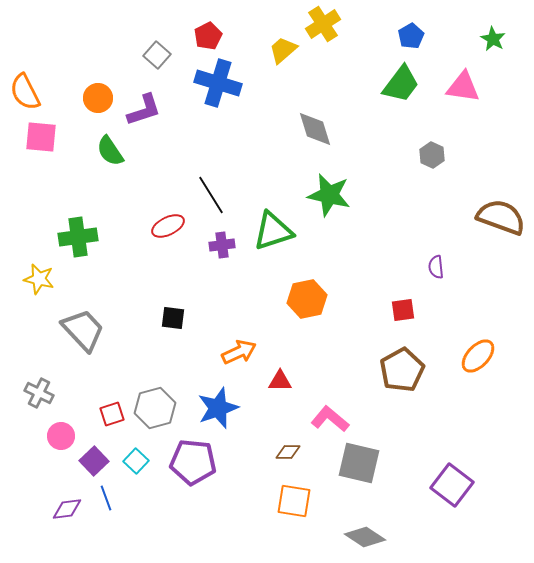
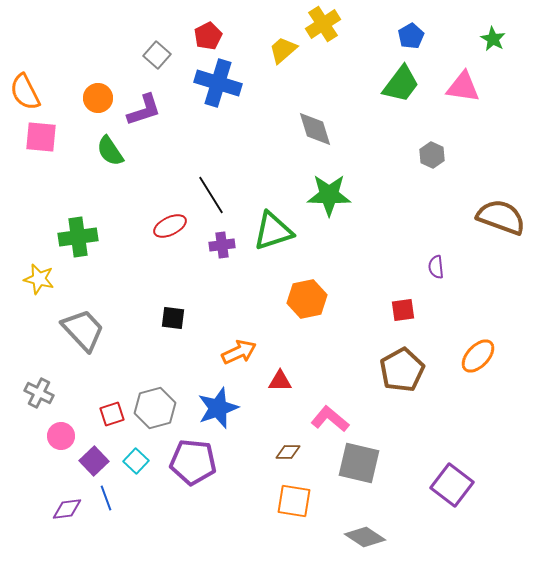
green star at (329, 195): rotated 12 degrees counterclockwise
red ellipse at (168, 226): moved 2 px right
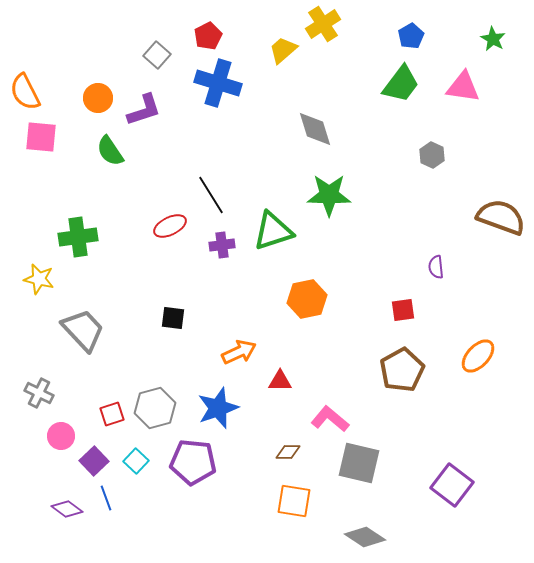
purple diamond at (67, 509): rotated 44 degrees clockwise
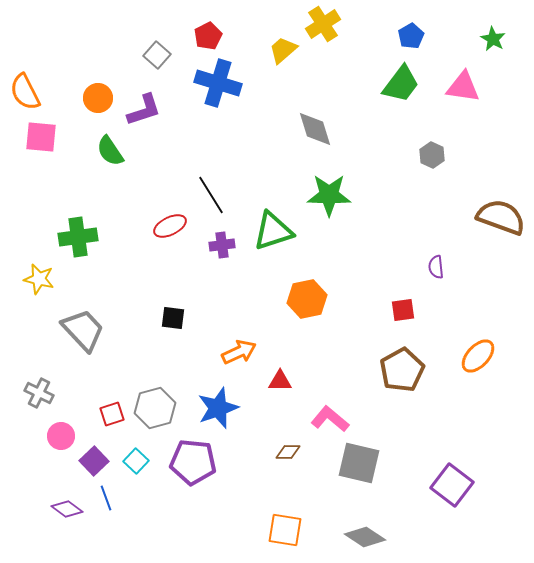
orange square at (294, 501): moved 9 px left, 29 px down
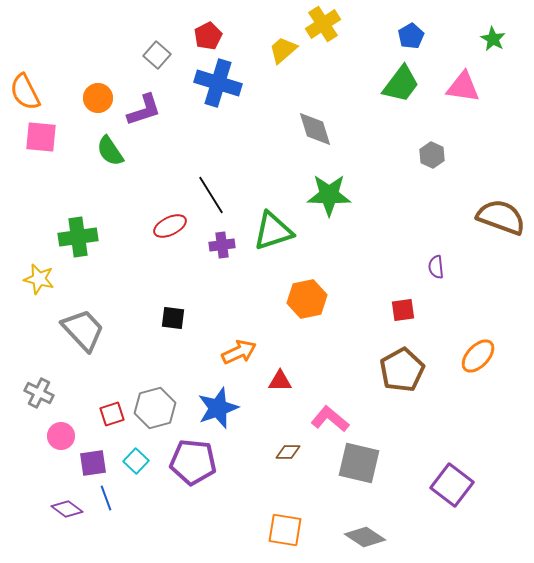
purple square at (94, 461): moved 1 px left, 2 px down; rotated 36 degrees clockwise
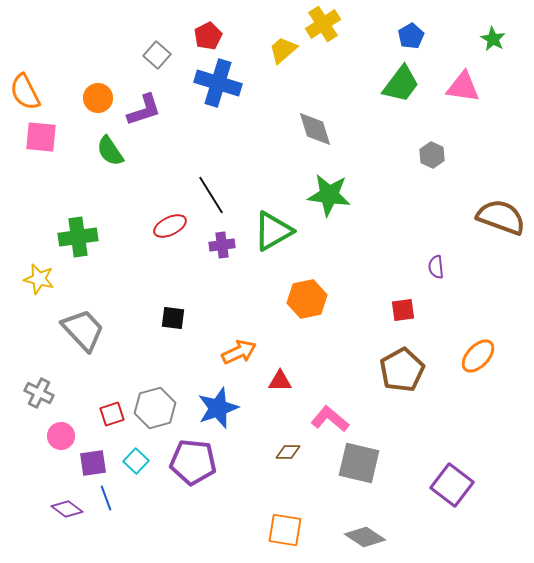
green star at (329, 195): rotated 6 degrees clockwise
green triangle at (273, 231): rotated 12 degrees counterclockwise
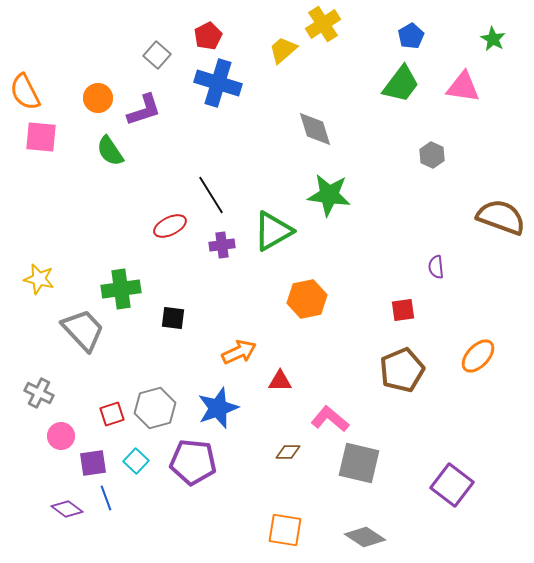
green cross at (78, 237): moved 43 px right, 52 px down
brown pentagon at (402, 370): rotated 6 degrees clockwise
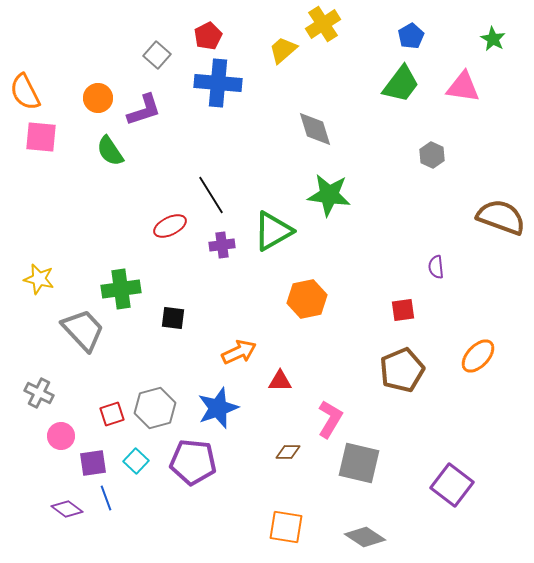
blue cross at (218, 83): rotated 12 degrees counterclockwise
pink L-shape at (330, 419): rotated 81 degrees clockwise
orange square at (285, 530): moved 1 px right, 3 px up
